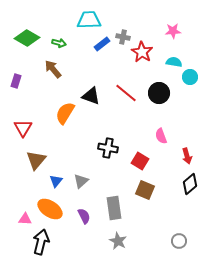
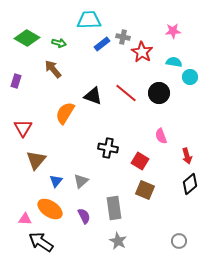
black triangle: moved 2 px right
black arrow: rotated 70 degrees counterclockwise
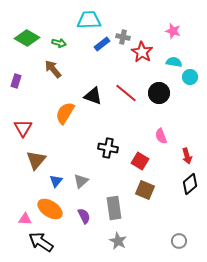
pink star: rotated 21 degrees clockwise
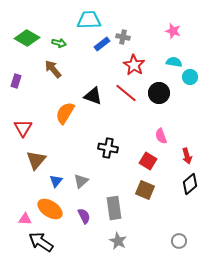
red star: moved 8 px left, 13 px down
red square: moved 8 px right
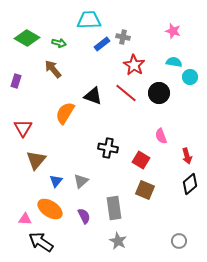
red square: moved 7 px left, 1 px up
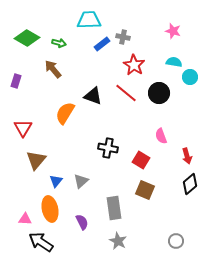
orange ellipse: rotated 45 degrees clockwise
purple semicircle: moved 2 px left, 6 px down
gray circle: moved 3 px left
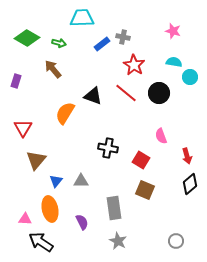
cyan trapezoid: moved 7 px left, 2 px up
gray triangle: rotated 42 degrees clockwise
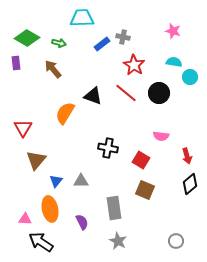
purple rectangle: moved 18 px up; rotated 24 degrees counterclockwise
pink semicircle: rotated 63 degrees counterclockwise
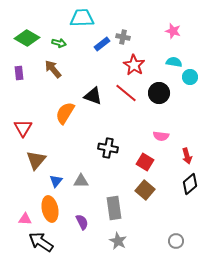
purple rectangle: moved 3 px right, 10 px down
red square: moved 4 px right, 2 px down
brown square: rotated 18 degrees clockwise
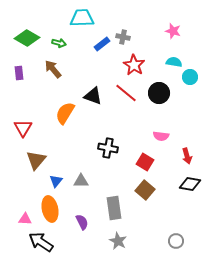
black diamond: rotated 50 degrees clockwise
